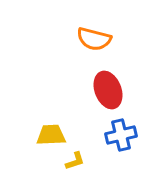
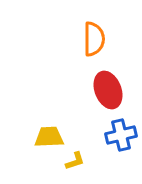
orange semicircle: rotated 104 degrees counterclockwise
yellow trapezoid: moved 2 px left, 2 px down
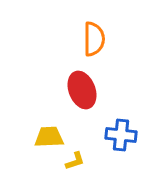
red ellipse: moved 26 px left
blue cross: rotated 20 degrees clockwise
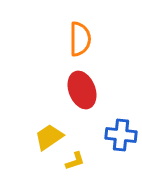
orange semicircle: moved 14 px left
yellow trapezoid: rotated 32 degrees counterclockwise
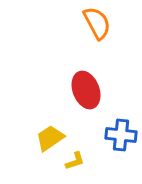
orange semicircle: moved 17 px right, 16 px up; rotated 28 degrees counterclockwise
red ellipse: moved 4 px right
yellow trapezoid: moved 1 px right, 1 px down
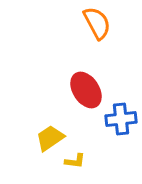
red ellipse: rotated 12 degrees counterclockwise
blue cross: moved 16 px up; rotated 12 degrees counterclockwise
yellow L-shape: rotated 25 degrees clockwise
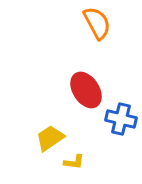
blue cross: rotated 20 degrees clockwise
yellow L-shape: moved 1 px left, 1 px down
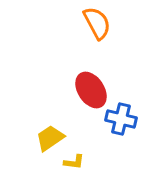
red ellipse: moved 5 px right
